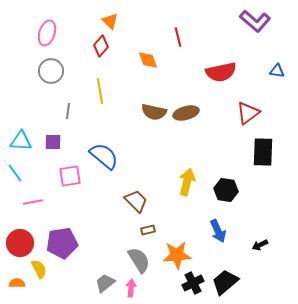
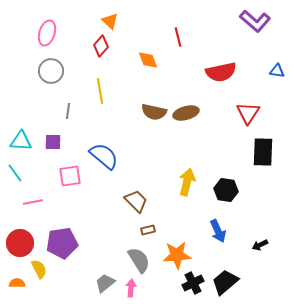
red triangle: rotated 20 degrees counterclockwise
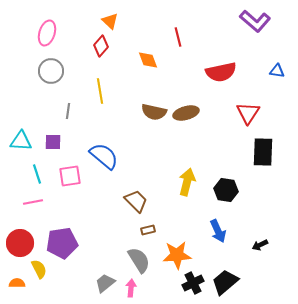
cyan line: moved 22 px right, 1 px down; rotated 18 degrees clockwise
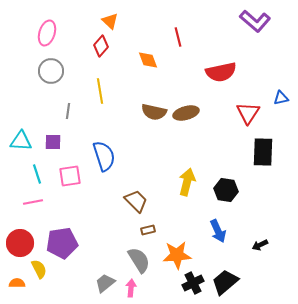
blue triangle: moved 4 px right, 27 px down; rotated 21 degrees counterclockwise
blue semicircle: rotated 32 degrees clockwise
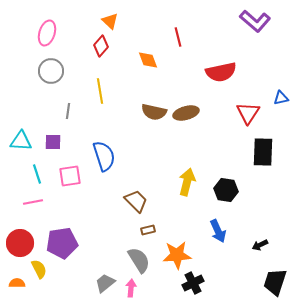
black trapezoid: moved 50 px right; rotated 32 degrees counterclockwise
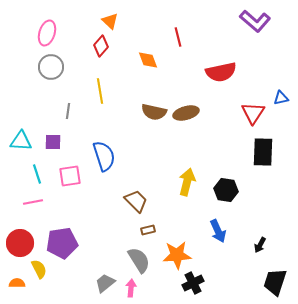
gray circle: moved 4 px up
red triangle: moved 5 px right
black arrow: rotated 35 degrees counterclockwise
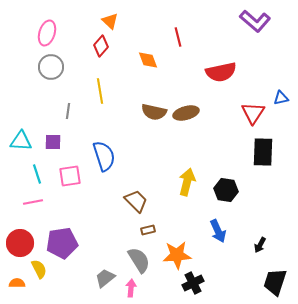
gray trapezoid: moved 5 px up
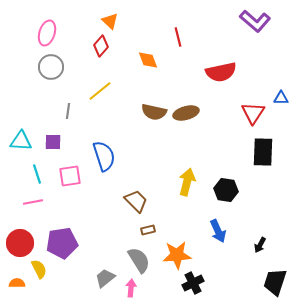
yellow line: rotated 60 degrees clockwise
blue triangle: rotated 14 degrees clockwise
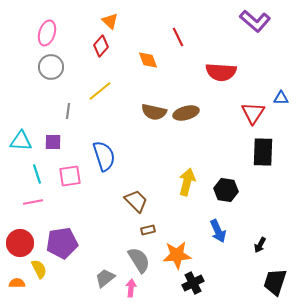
red line: rotated 12 degrees counterclockwise
red semicircle: rotated 16 degrees clockwise
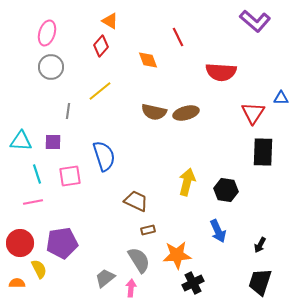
orange triangle: rotated 12 degrees counterclockwise
brown trapezoid: rotated 20 degrees counterclockwise
black trapezoid: moved 15 px left
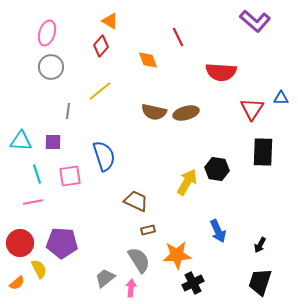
red triangle: moved 1 px left, 4 px up
yellow arrow: rotated 16 degrees clockwise
black hexagon: moved 9 px left, 21 px up
purple pentagon: rotated 12 degrees clockwise
orange semicircle: rotated 140 degrees clockwise
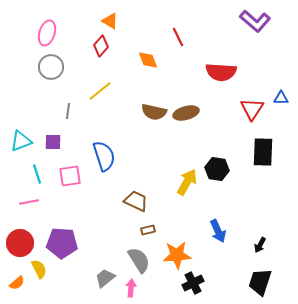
cyan triangle: rotated 25 degrees counterclockwise
pink line: moved 4 px left
